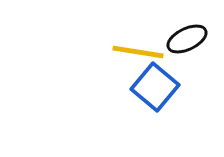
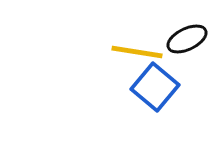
yellow line: moved 1 px left
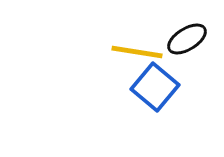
black ellipse: rotated 6 degrees counterclockwise
